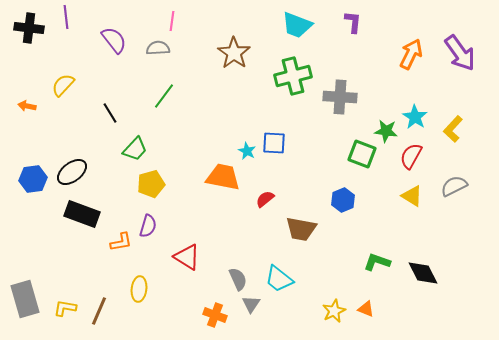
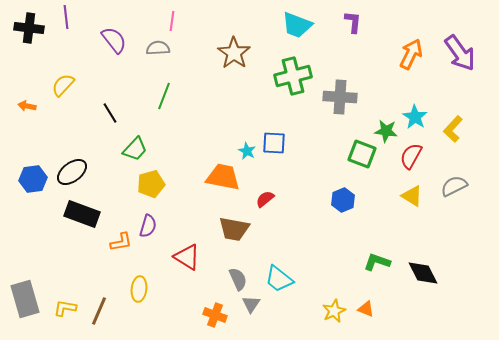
green line at (164, 96): rotated 16 degrees counterclockwise
brown trapezoid at (301, 229): moved 67 px left
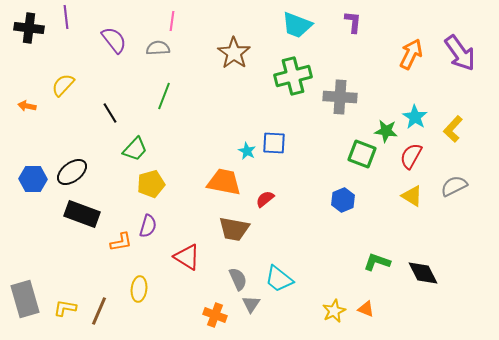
orange trapezoid at (223, 177): moved 1 px right, 5 px down
blue hexagon at (33, 179): rotated 8 degrees clockwise
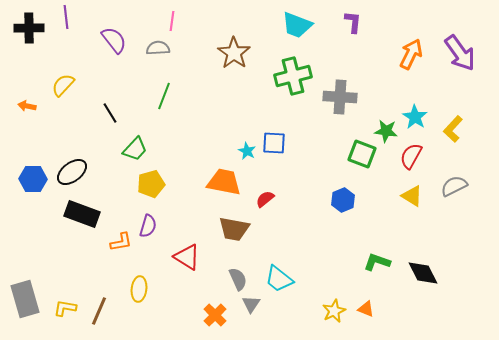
black cross at (29, 28): rotated 8 degrees counterclockwise
orange cross at (215, 315): rotated 25 degrees clockwise
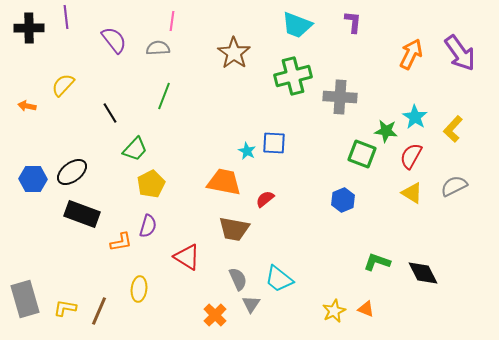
yellow pentagon at (151, 184): rotated 12 degrees counterclockwise
yellow triangle at (412, 196): moved 3 px up
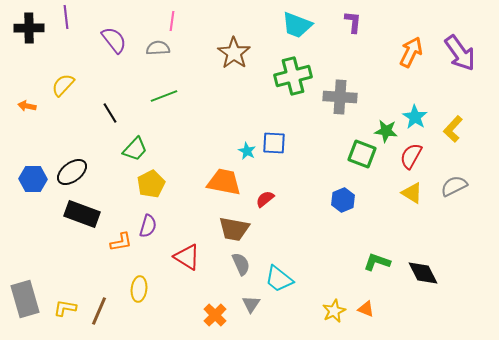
orange arrow at (411, 54): moved 2 px up
green line at (164, 96): rotated 48 degrees clockwise
gray semicircle at (238, 279): moved 3 px right, 15 px up
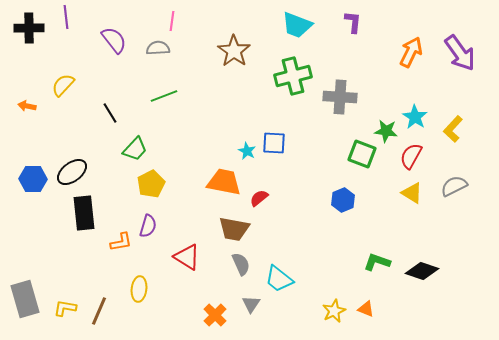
brown star at (234, 53): moved 2 px up
red semicircle at (265, 199): moved 6 px left, 1 px up
black rectangle at (82, 214): moved 2 px right, 1 px up; rotated 64 degrees clockwise
black diamond at (423, 273): moved 1 px left, 2 px up; rotated 44 degrees counterclockwise
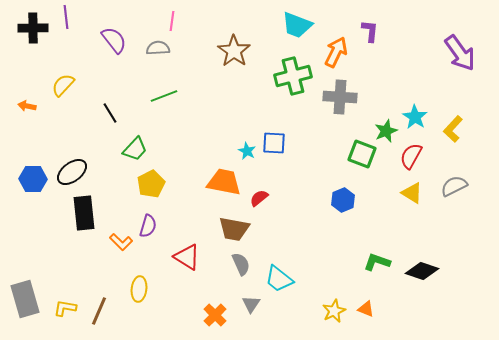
purple L-shape at (353, 22): moved 17 px right, 9 px down
black cross at (29, 28): moved 4 px right
orange arrow at (411, 52): moved 75 px left
green star at (386, 131): rotated 30 degrees counterclockwise
orange L-shape at (121, 242): rotated 55 degrees clockwise
